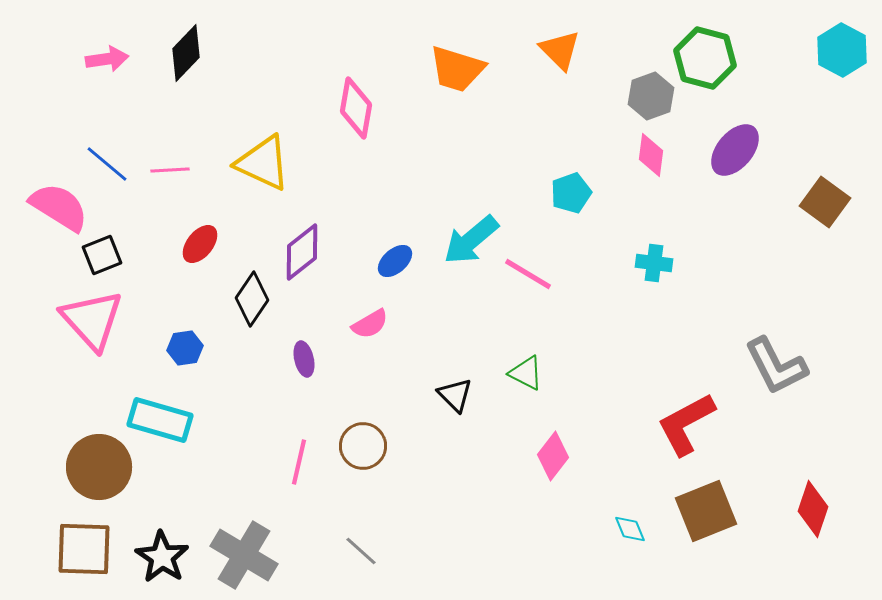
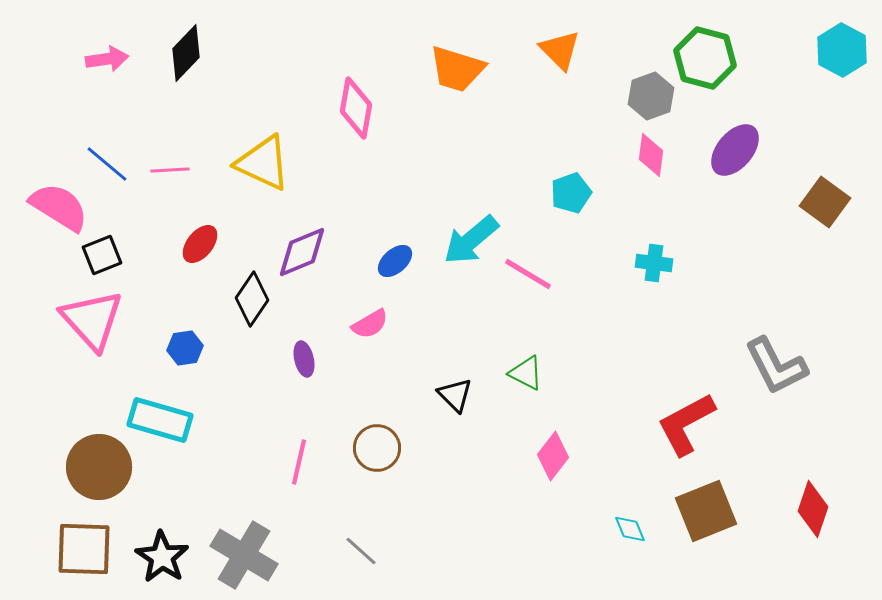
purple diamond at (302, 252): rotated 16 degrees clockwise
brown circle at (363, 446): moved 14 px right, 2 px down
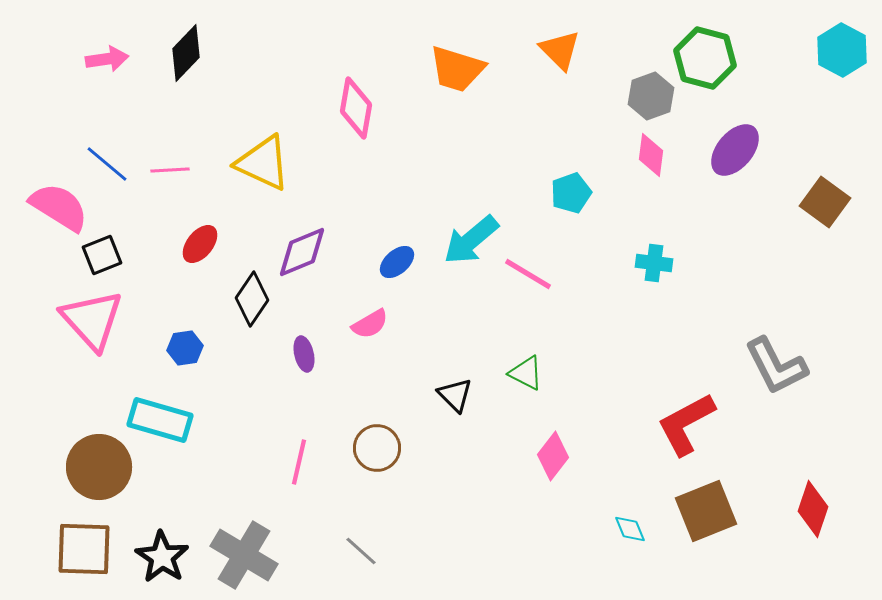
blue ellipse at (395, 261): moved 2 px right, 1 px down
purple ellipse at (304, 359): moved 5 px up
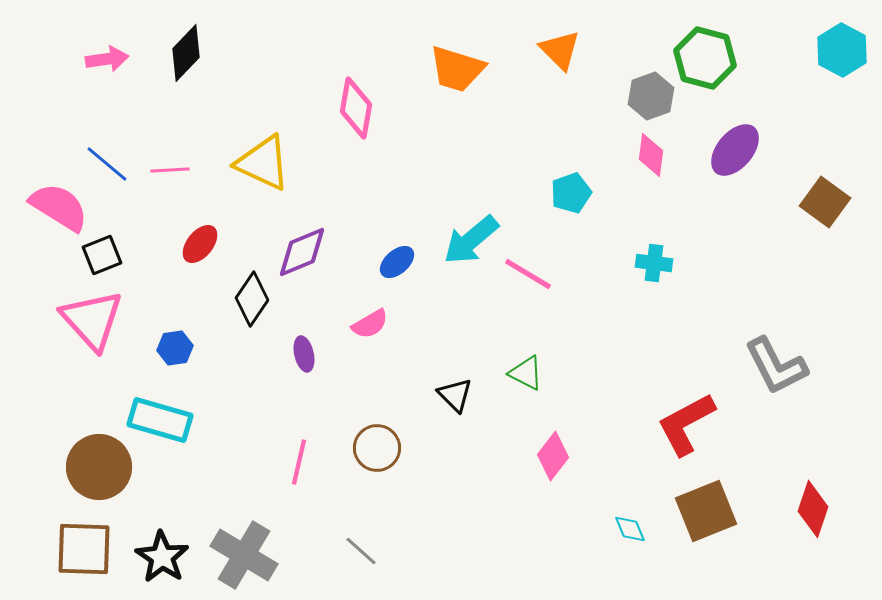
blue hexagon at (185, 348): moved 10 px left
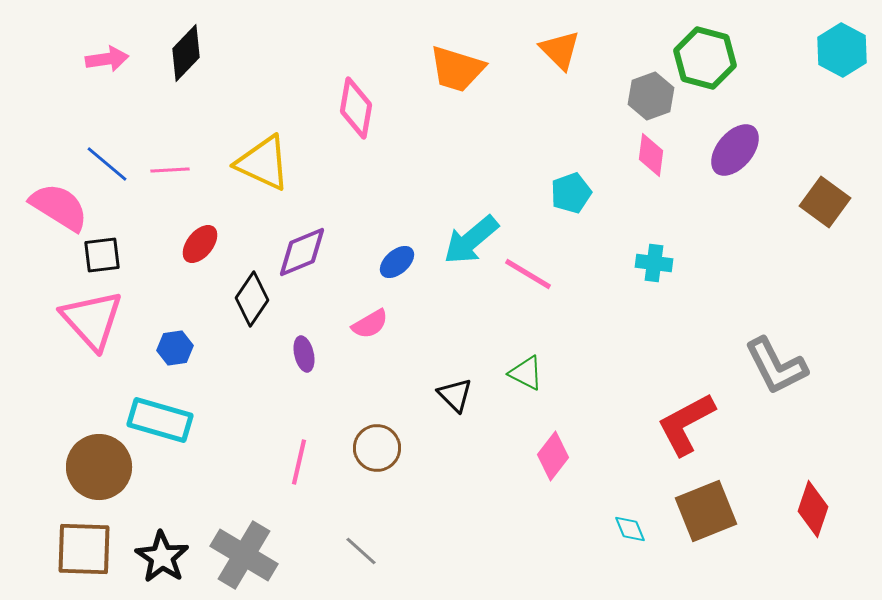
black square at (102, 255): rotated 15 degrees clockwise
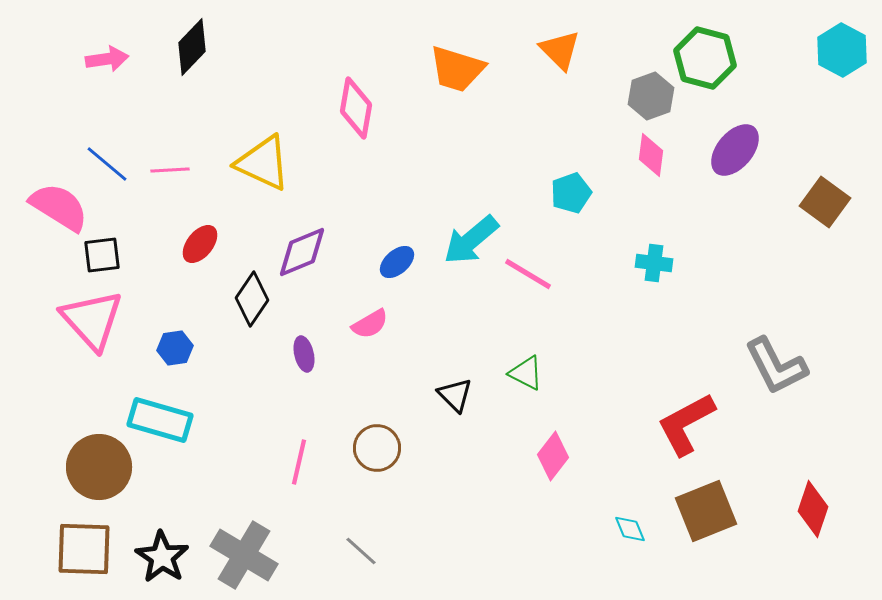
black diamond at (186, 53): moved 6 px right, 6 px up
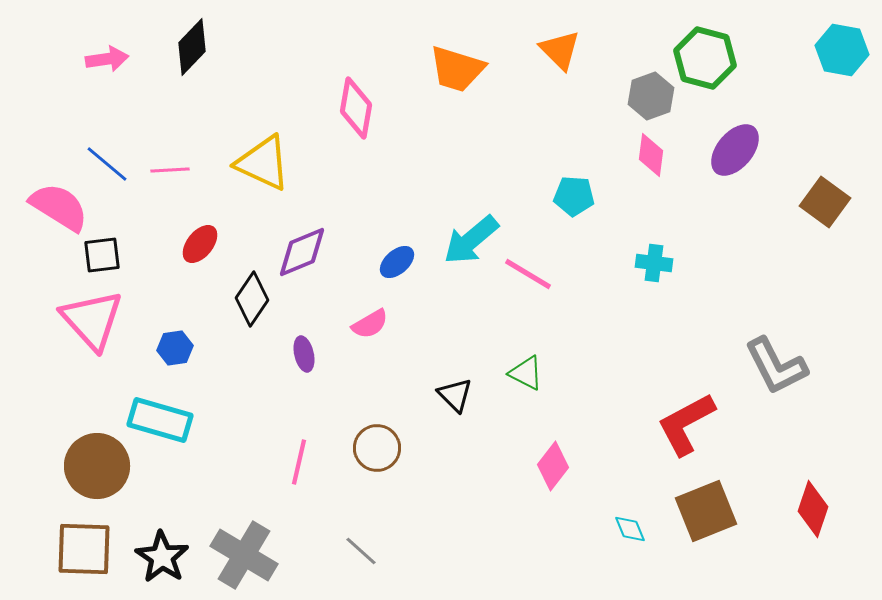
cyan hexagon at (842, 50): rotated 18 degrees counterclockwise
cyan pentagon at (571, 193): moved 3 px right, 3 px down; rotated 24 degrees clockwise
pink diamond at (553, 456): moved 10 px down
brown circle at (99, 467): moved 2 px left, 1 px up
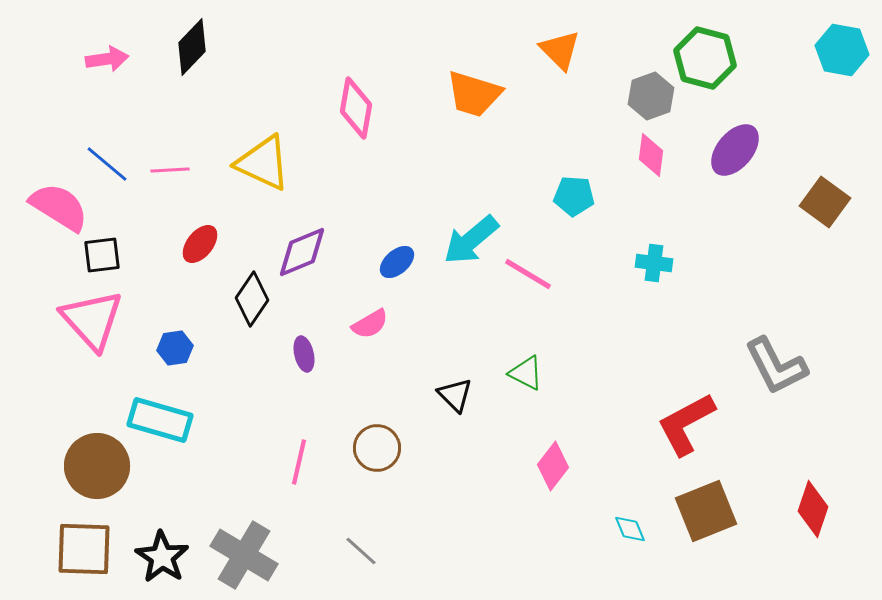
orange trapezoid at (457, 69): moved 17 px right, 25 px down
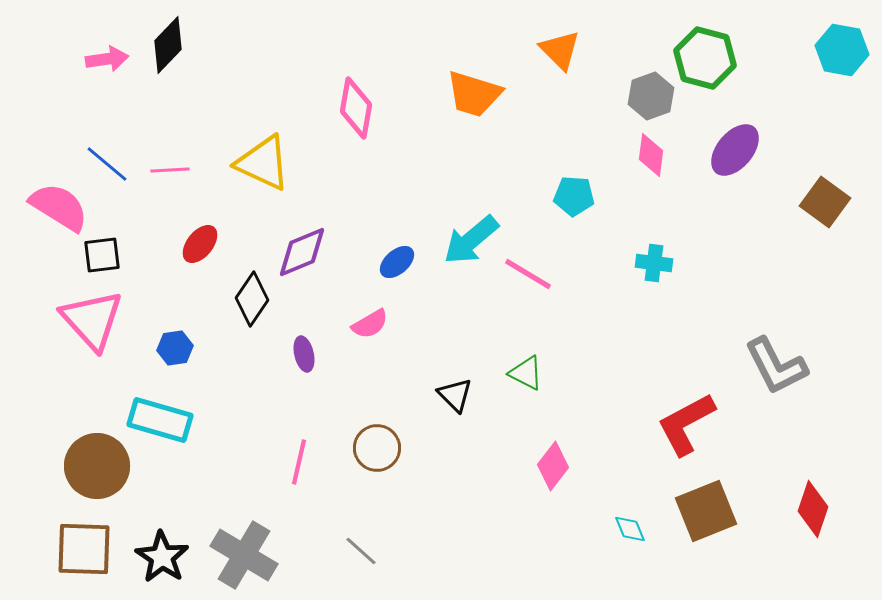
black diamond at (192, 47): moved 24 px left, 2 px up
